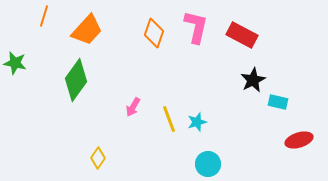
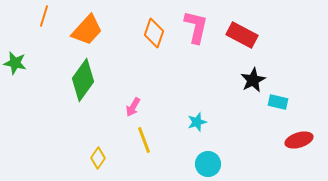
green diamond: moved 7 px right
yellow line: moved 25 px left, 21 px down
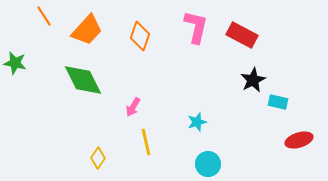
orange line: rotated 50 degrees counterclockwise
orange diamond: moved 14 px left, 3 px down
green diamond: rotated 63 degrees counterclockwise
yellow line: moved 2 px right, 2 px down; rotated 8 degrees clockwise
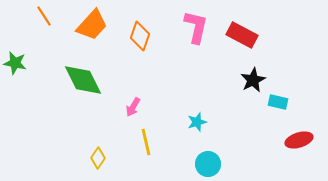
orange trapezoid: moved 5 px right, 5 px up
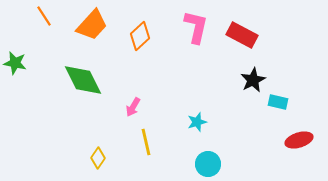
orange diamond: rotated 28 degrees clockwise
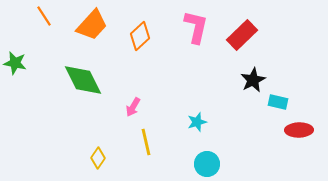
red rectangle: rotated 72 degrees counterclockwise
red ellipse: moved 10 px up; rotated 16 degrees clockwise
cyan circle: moved 1 px left
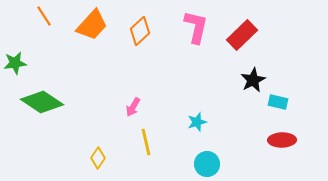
orange diamond: moved 5 px up
green star: rotated 20 degrees counterclockwise
green diamond: moved 41 px left, 22 px down; rotated 30 degrees counterclockwise
red ellipse: moved 17 px left, 10 px down
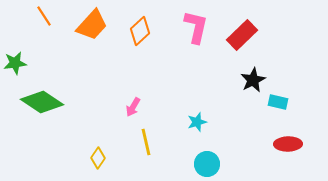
red ellipse: moved 6 px right, 4 px down
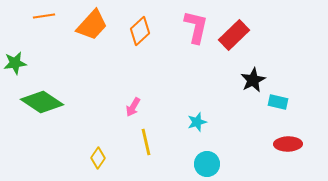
orange line: rotated 65 degrees counterclockwise
red rectangle: moved 8 px left
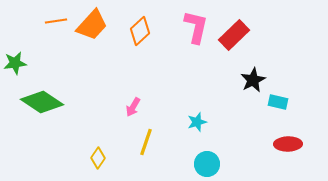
orange line: moved 12 px right, 5 px down
yellow line: rotated 32 degrees clockwise
